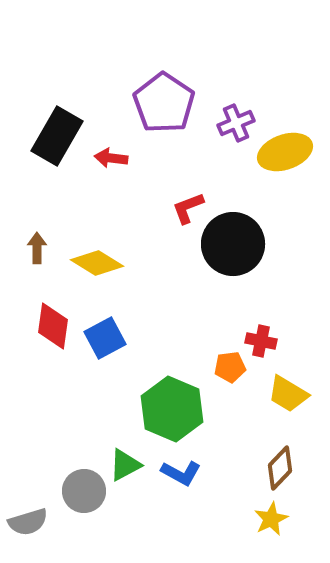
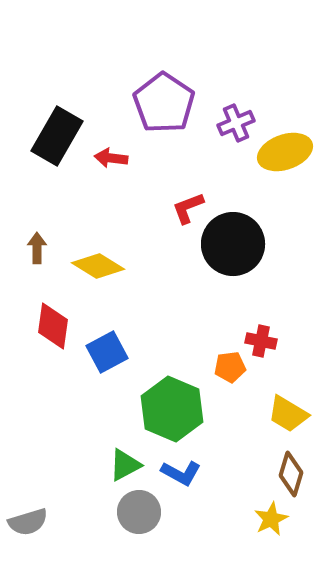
yellow diamond: moved 1 px right, 3 px down
blue square: moved 2 px right, 14 px down
yellow trapezoid: moved 20 px down
brown diamond: moved 11 px right, 6 px down; rotated 27 degrees counterclockwise
gray circle: moved 55 px right, 21 px down
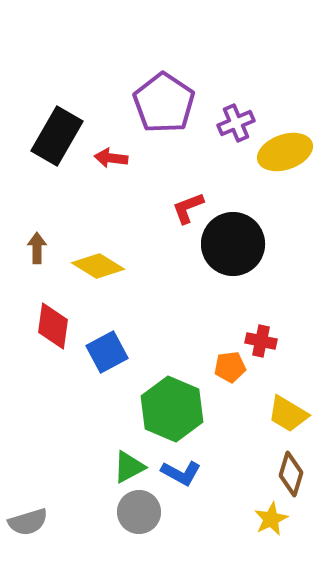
green triangle: moved 4 px right, 2 px down
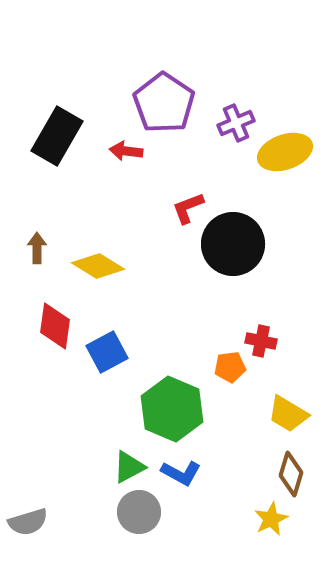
red arrow: moved 15 px right, 7 px up
red diamond: moved 2 px right
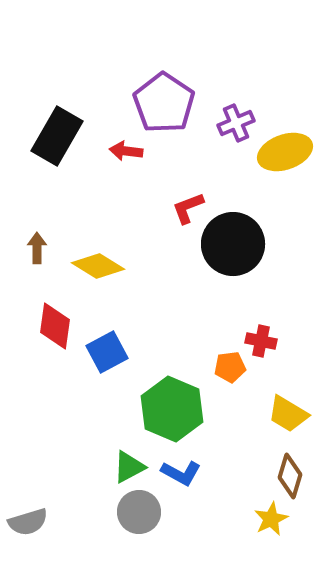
brown diamond: moved 1 px left, 2 px down
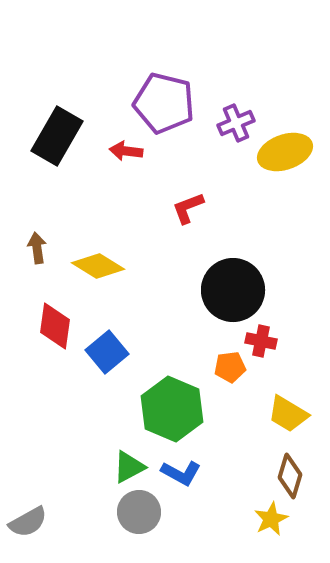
purple pentagon: rotated 20 degrees counterclockwise
black circle: moved 46 px down
brown arrow: rotated 8 degrees counterclockwise
blue square: rotated 12 degrees counterclockwise
gray semicircle: rotated 12 degrees counterclockwise
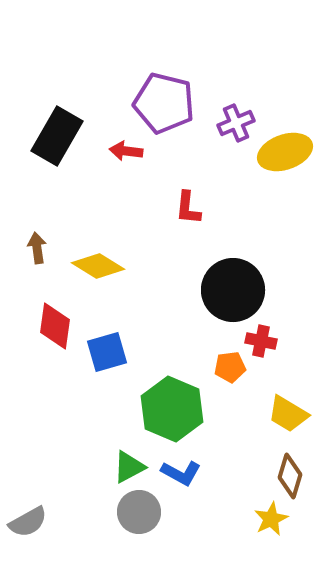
red L-shape: rotated 63 degrees counterclockwise
blue square: rotated 24 degrees clockwise
